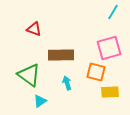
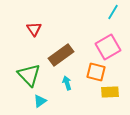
red triangle: rotated 35 degrees clockwise
pink square: moved 1 px left, 1 px up; rotated 15 degrees counterclockwise
brown rectangle: rotated 35 degrees counterclockwise
green triangle: rotated 10 degrees clockwise
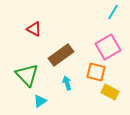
red triangle: rotated 28 degrees counterclockwise
green triangle: moved 2 px left
yellow rectangle: rotated 30 degrees clockwise
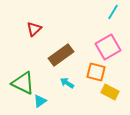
red triangle: rotated 49 degrees clockwise
green triangle: moved 4 px left, 8 px down; rotated 20 degrees counterclockwise
cyan arrow: rotated 40 degrees counterclockwise
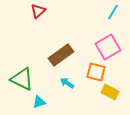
red triangle: moved 4 px right, 18 px up
green triangle: moved 1 px left, 4 px up
cyan triangle: moved 1 px left, 1 px down; rotated 16 degrees clockwise
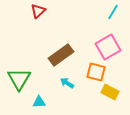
green triangle: moved 3 px left; rotated 35 degrees clockwise
cyan triangle: rotated 16 degrees clockwise
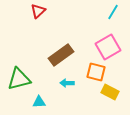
green triangle: rotated 45 degrees clockwise
cyan arrow: rotated 32 degrees counterclockwise
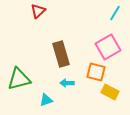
cyan line: moved 2 px right, 1 px down
brown rectangle: moved 1 px up; rotated 70 degrees counterclockwise
cyan triangle: moved 7 px right, 2 px up; rotated 16 degrees counterclockwise
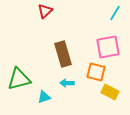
red triangle: moved 7 px right
pink square: rotated 20 degrees clockwise
brown rectangle: moved 2 px right
cyan triangle: moved 2 px left, 3 px up
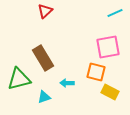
cyan line: rotated 35 degrees clockwise
brown rectangle: moved 20 px left, 4 px down; rotated 15 degrees counterclockwise
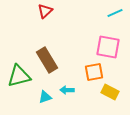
pink square: rotated 20 degrees clockwise
brown rectangle: moved 4 px right, 2 px down
orange square: moved 2 px left; rotated 24 degrees counterclockwise
green triangle: moved 3 px up
cyan arrow: moved 7 px down
cyan triangle: moved 1 px right
